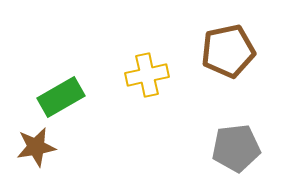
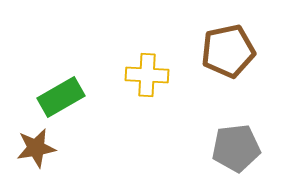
yellow cross: rotated 15 degrees clockwise
brown star: moved 1 px down
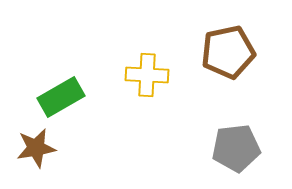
brown pentagon: moved 1 px down
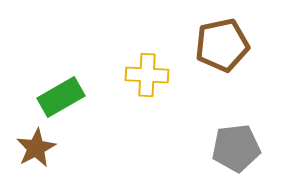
brown pentagon: moved 6 px left, 7 px up
brown star: rotated 18 degrees counterclockwise
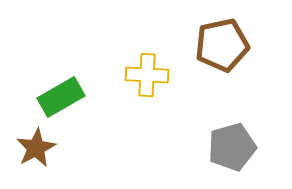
gray pentagon: moved 4 px left, 1 px up; rotated 9 degrees counterclockwise
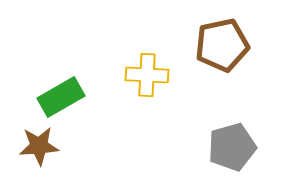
brown star: moved 3 px right, 2 px up; rotated 24 degrees clockwise
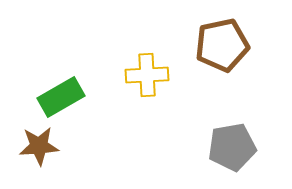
yellow cross: rotated 6 degrees counterclockwise
gray pentagon: rotated 6 degrees clockwise
